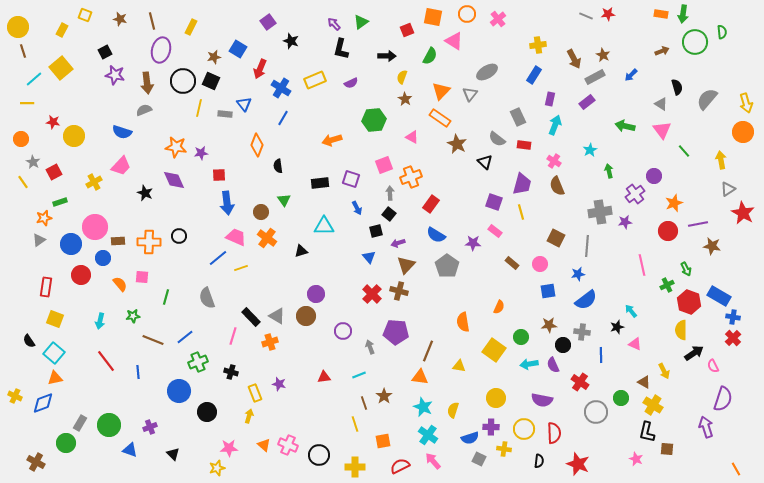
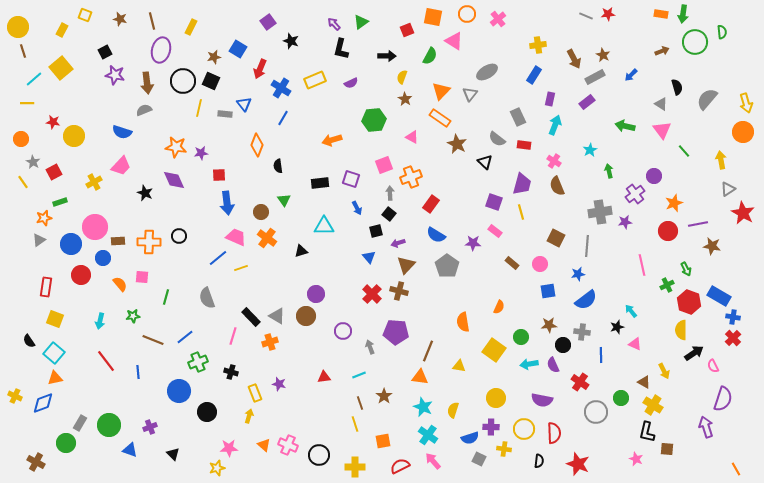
brown line at (364, 403): moved 4 px left
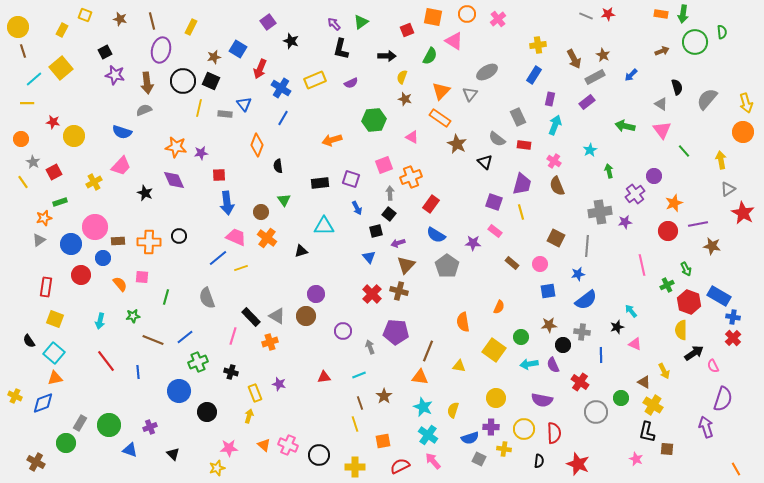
brown star at (405, 99): rotated 16 degrees counterclockwise
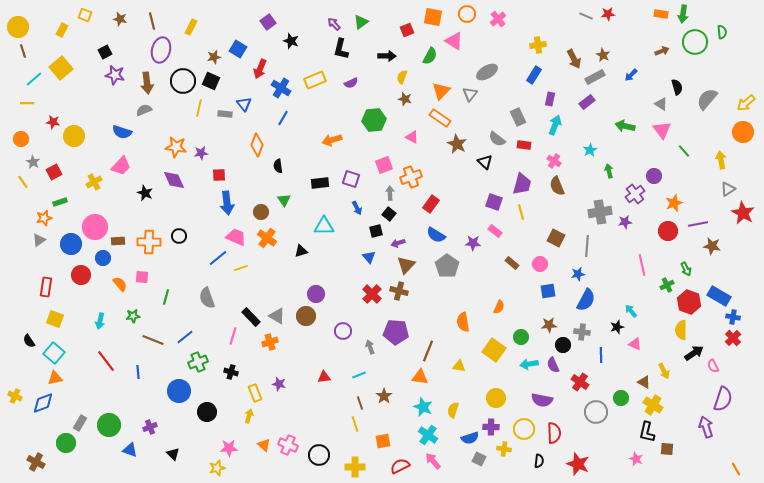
yellow arrow at (746, 103): rotated 66 degrees clockwise
blue semicircle at (586, 300): rotated 25 degrees counterclockwise
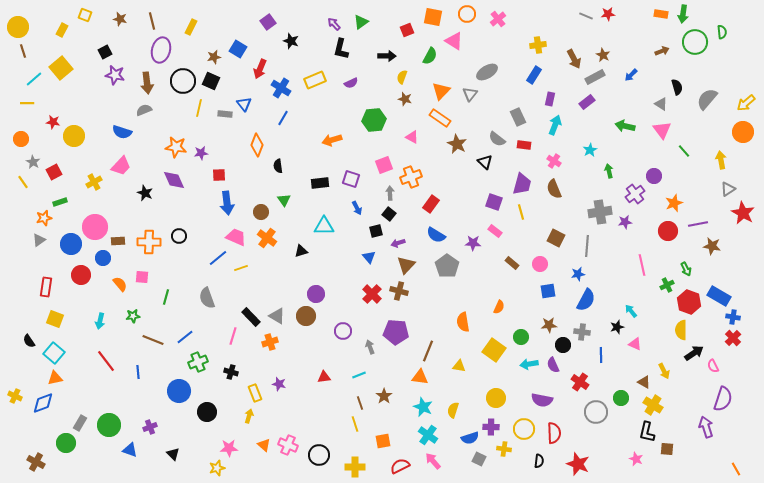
brown semicircle at (557, 186): moved 3 px left, 3 px down
